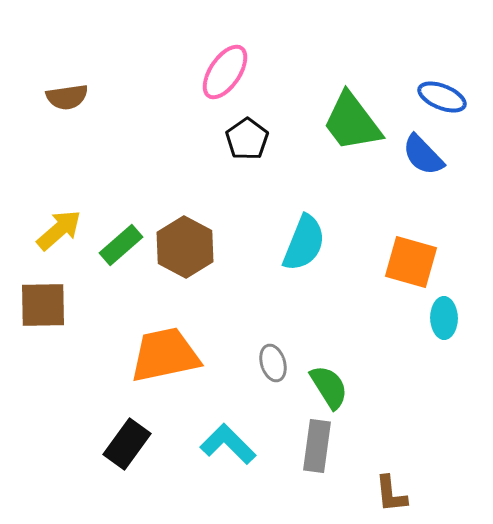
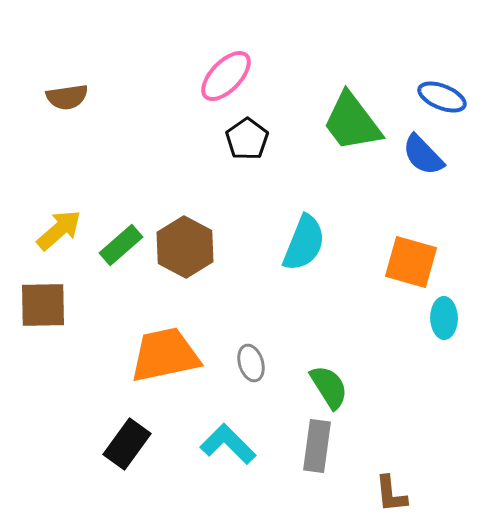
pink ellipse: moved 1 px right, 4 px down; rotated 10 degrees clockwise
gray ellipse: moved 22 px left
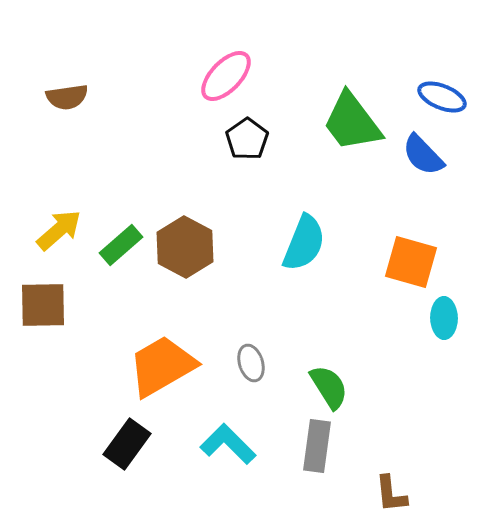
orange trapezoid: moved 3 px left, 11 px down; rotated 18 degrees counterclockwise
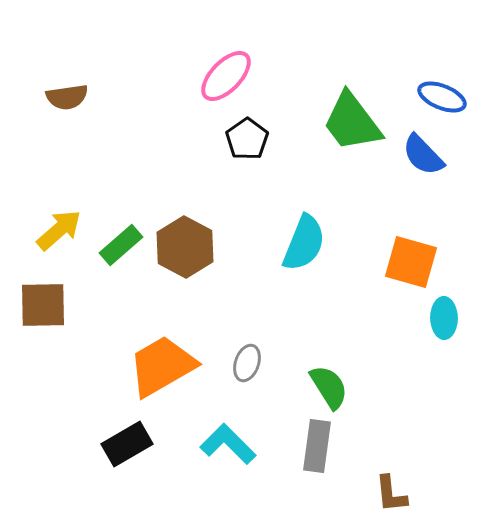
gray ellipse: moved 4 px left; rotated 36 degrees clockwise
black rectangle: rotated 24 degrees clockwise
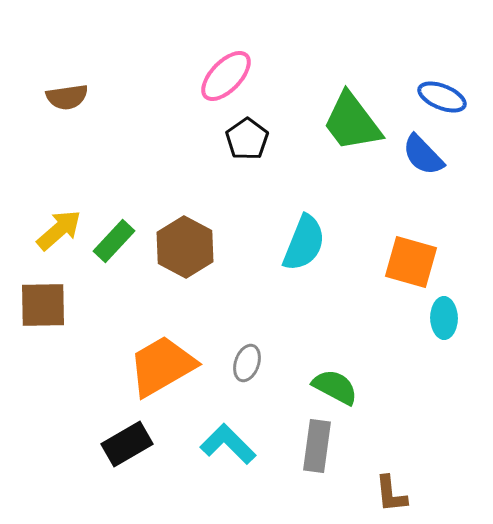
green rectangle: moved 7 px left, 4 px up; rotated 6 degrees counterclockwise
green semicircle: moved 6 px right; rotated 30 degrees counterclockwise
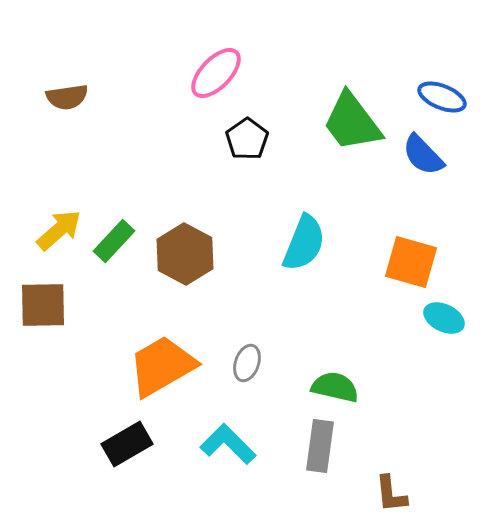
pink ellipse: moved 10 px left, 3 px up
brown hexagon: moved 7 px down
cyan ellipse: rotated 63 degrees counterclockwise
green semicircle: rotated 15 degrees counterclockwise
gray rectangle: moved 3 px right
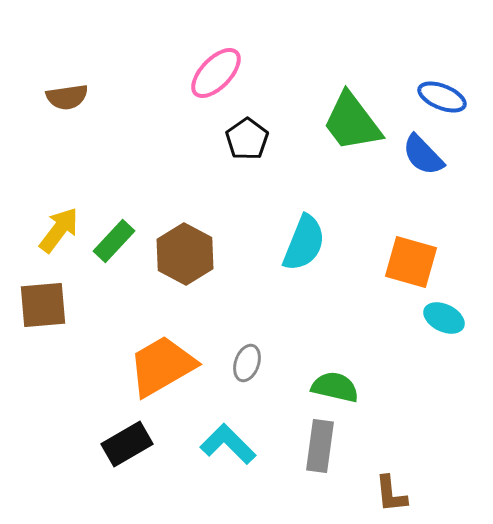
yellow arrow: rotated 12 degrees counterclockwise
brown square: rotated 4 degrees counterclockwise
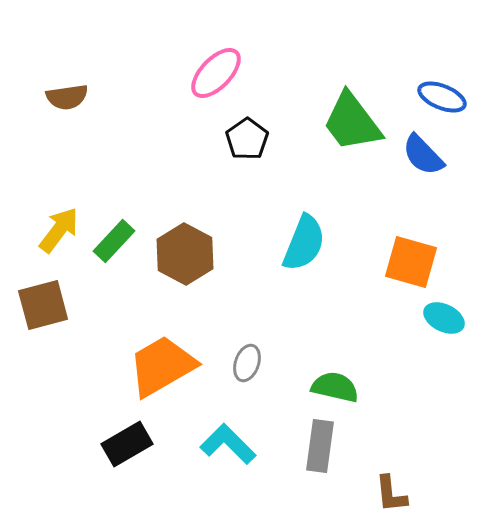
brown square: rotated 10 degrees counterclockwise
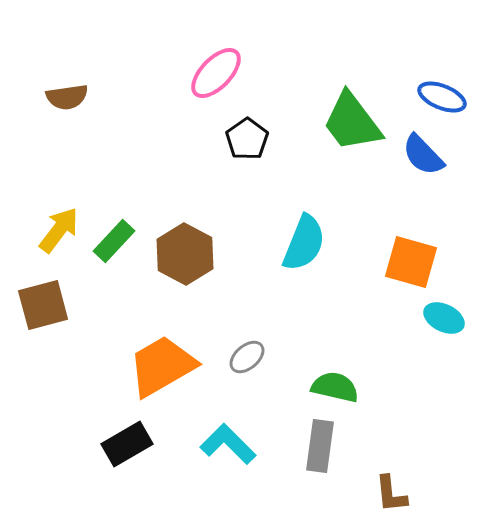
gray ellipse: moved 6 px up; rotated 30 degrees clockwise
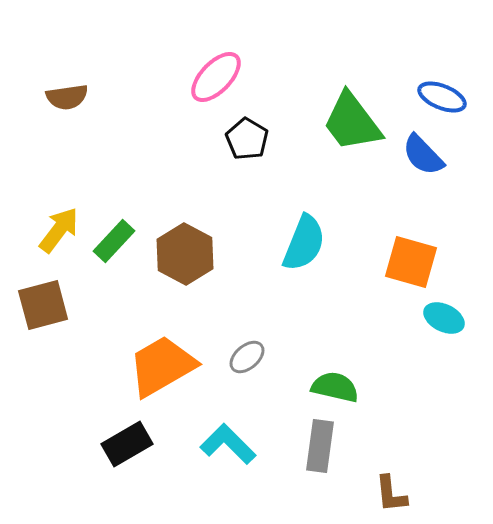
pink ellipse: moved 4 px down
black pentagon: rotated 6 degrees counterclockwise
